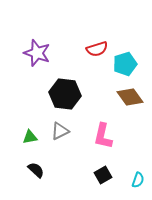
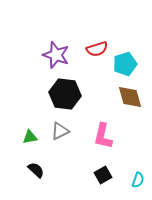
purple star: moved 19 px right, 2 px down
brown diamond: rotated 20 degrees clockwise
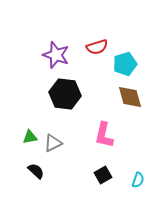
red semicircle: moved 2 px up
gray triangle: moved 7 px left, 12 px down
pink L-shape: moved 1 px right, 1 px up
black semicircle: moved 1 px down
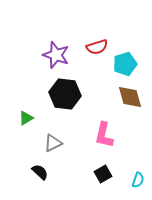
green triangle: moved 4 px left, 19 px up; rotated 21 degrees counterclockwise
black semicircle: moved 4 px right, 1 px down
black square: moved 1 px up
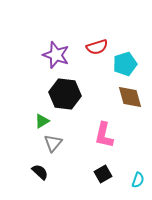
green triangle: moved 16 px right, 3 px down
gray triangle: rotated 24 degrees counterclockwise
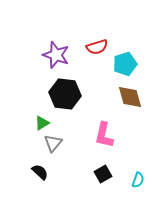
green triangle: moved 2 px down
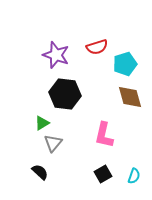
cyan semicircle: moved 4 px left, 4 px up
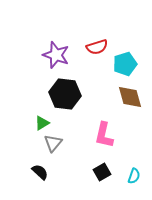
black square: moved 1 px left, 2 px up
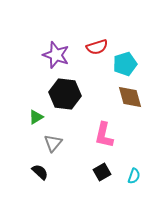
green triangle: moved 6 px left, 6 px up
